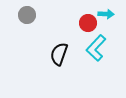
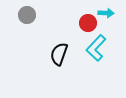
cyan arrow: moved 1 px up
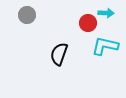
cyan L-shape: moved 9 px right, 2 px up; rotated 60 degrees clockwise
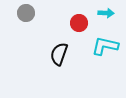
gray circle: moved 1 px left, 2 px up
red circle: moved 9 px left
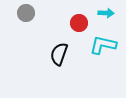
cyan L-shape: moved 2 px left, 1 px up
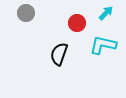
cyan arrow: rotated 49 degrees counterclockwise
red circle: moved 2 px left
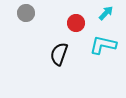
red circle: moved 1 px left
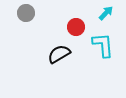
red circle: moved 4 px down
cyan L-shape: rotated 72 degrees clockwise
black semicircle: rotated 40 degrees clockwise
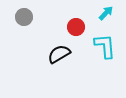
gray circle: moved 2 px left, 4 px down
cyan L-shape: moved 2 px right, 1 px down
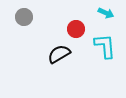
cyan arrow: rotated 70 degrees clockwise
red circle: moved 2 px down
